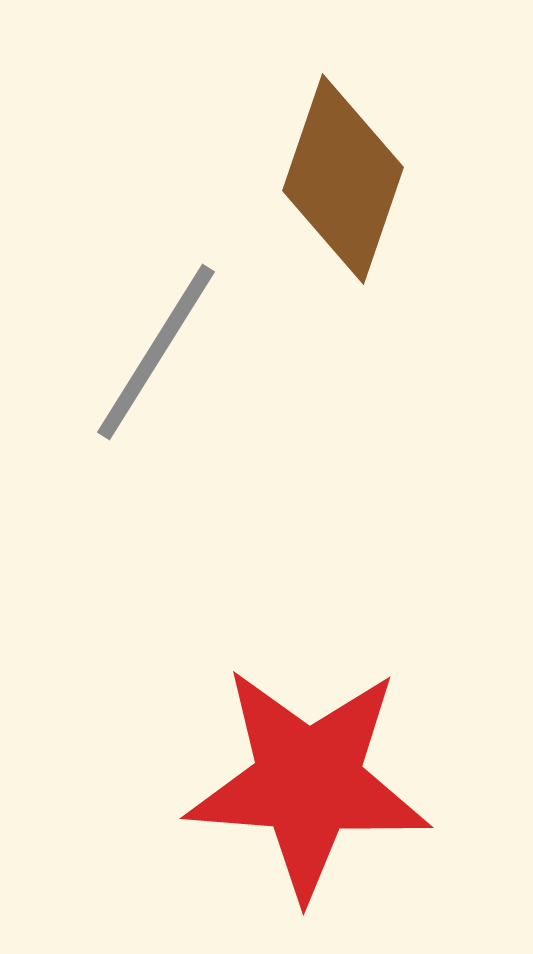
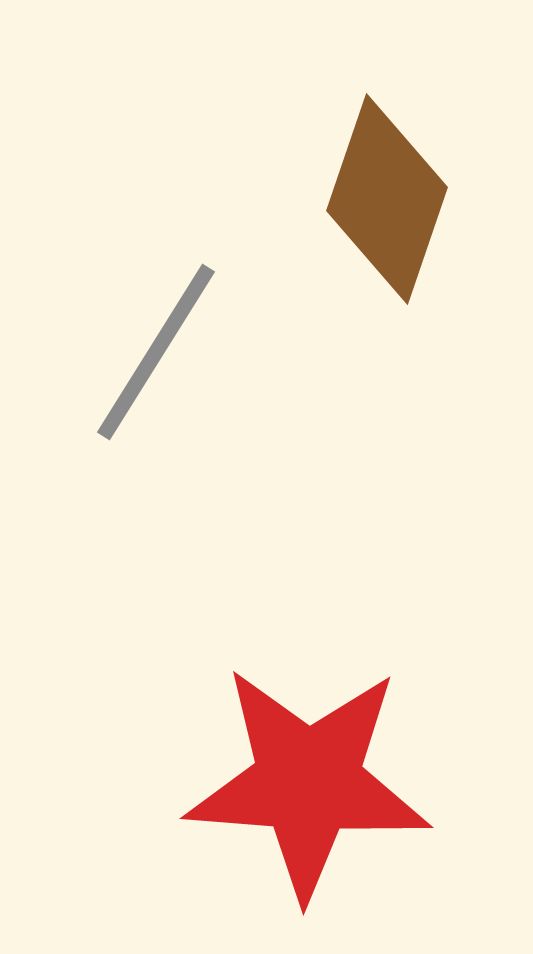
brown diamond: moved 44 px right, 20 px down
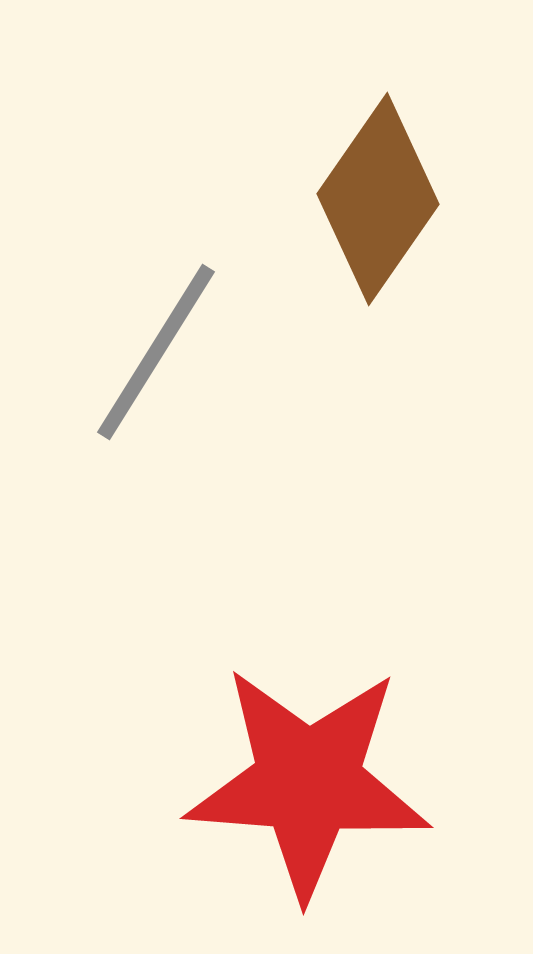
brown diamond: moved 9 px left; rotated 16 degrees clockwise
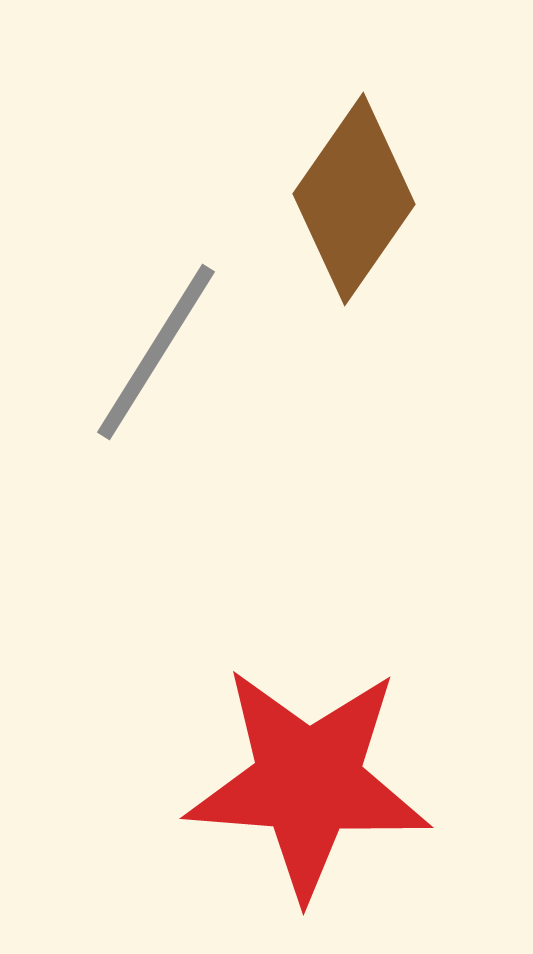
brown diamond: moved 24 px left
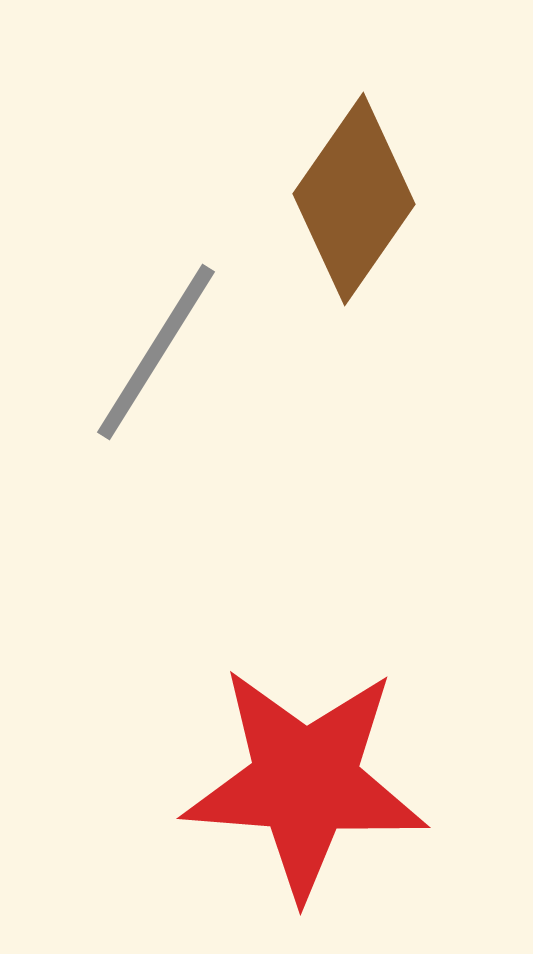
red star: moved 3 px left
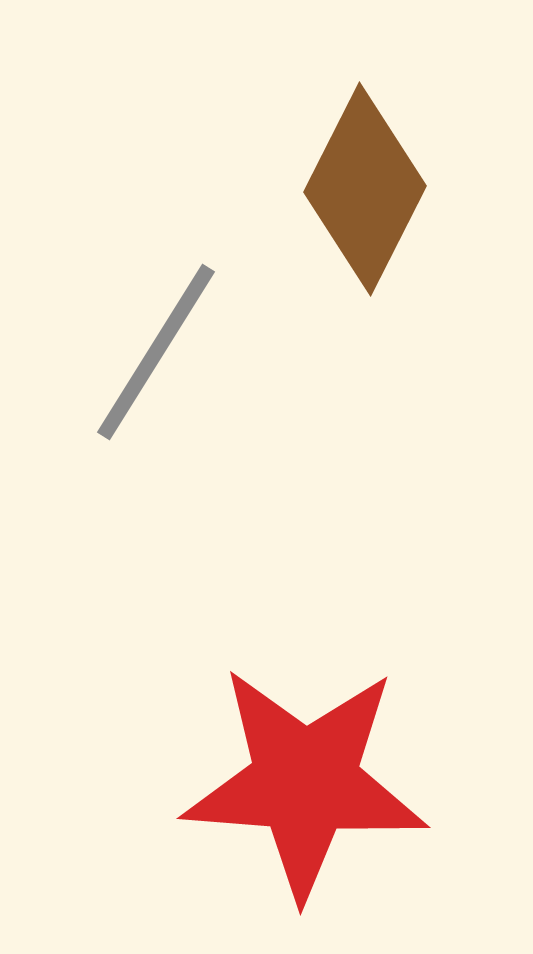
brown diamond: moved 11 px right, 10 px up; rotated 8 degrees counterclockwise
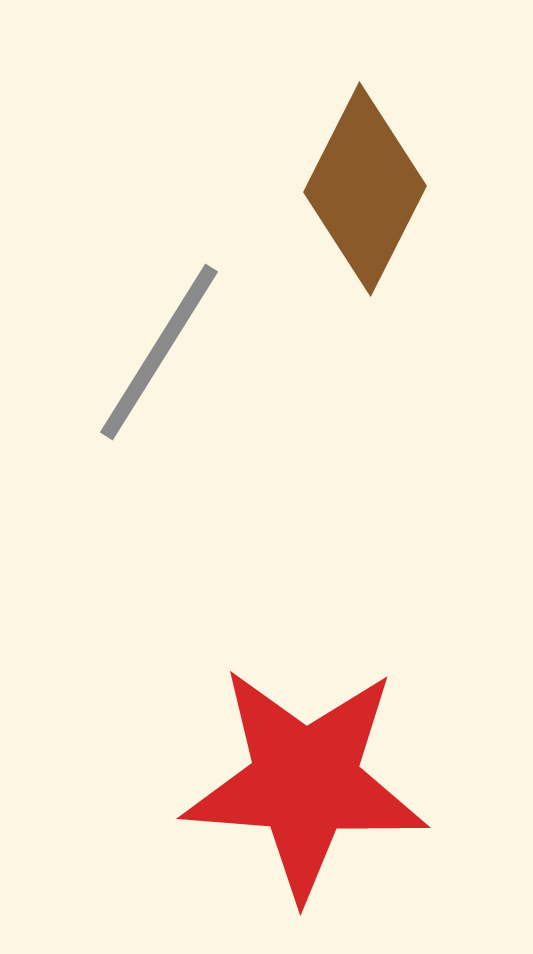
gray line: moved 3 px right
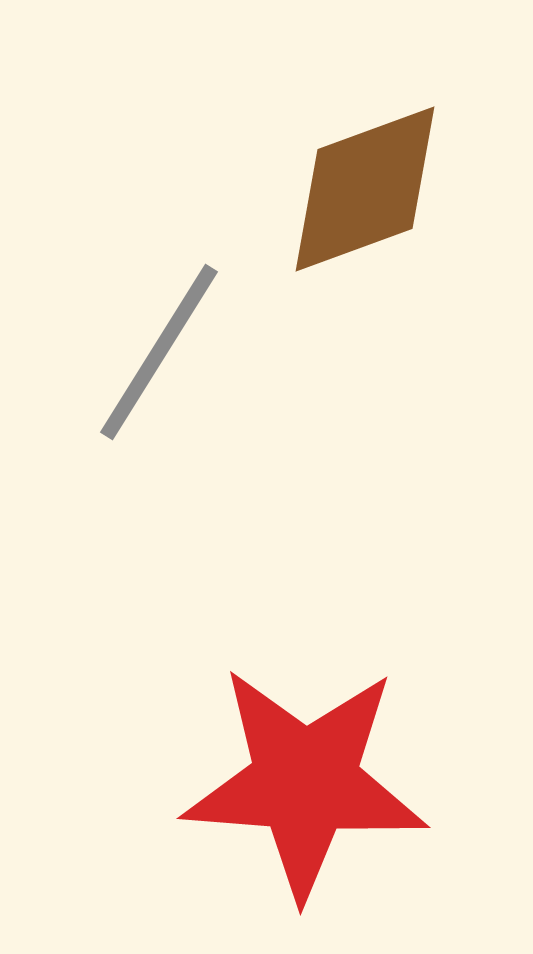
brown diamond: rotated 43 degrees clockwise
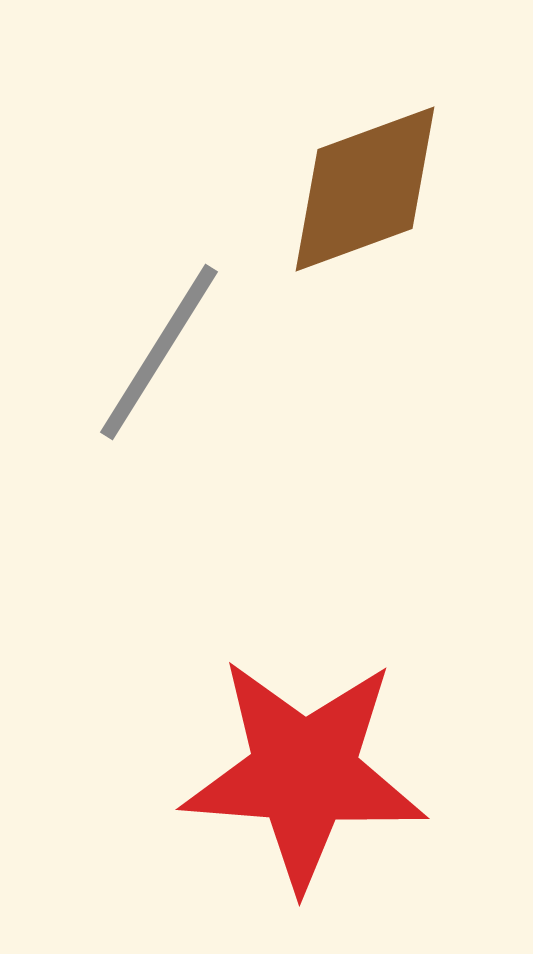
red star: moved 1 px left, 9 px up
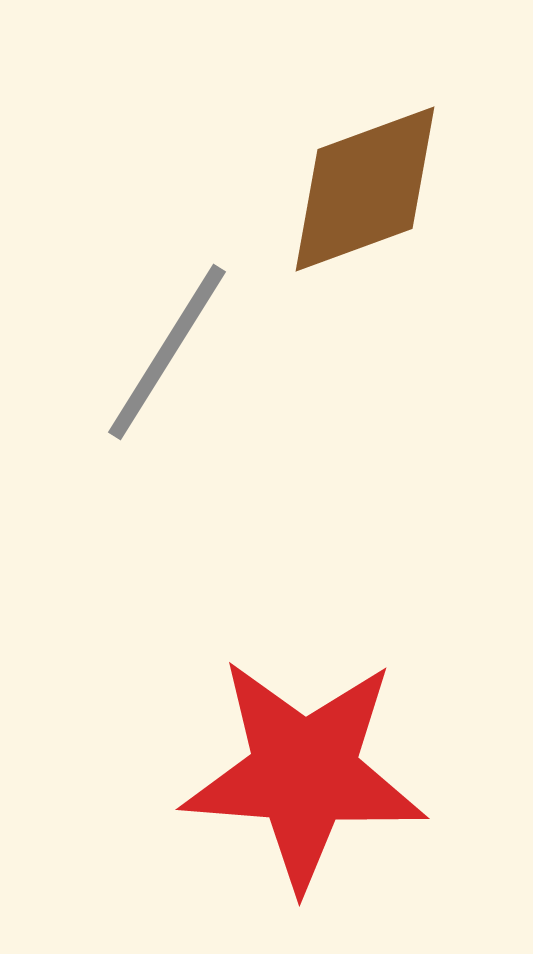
gray line: moved 8 px right
